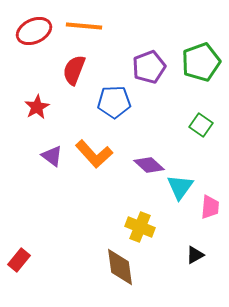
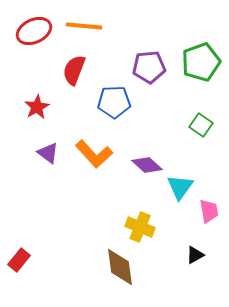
purple pentagon: rotated 16 degrees clockwise
purple triangle: moved 4 px left, 3 px up
purple diamond: moved 2 px left
pink trapezoid: moved 1 px left, 4 px down; rotated 15 degrees counterclockwise
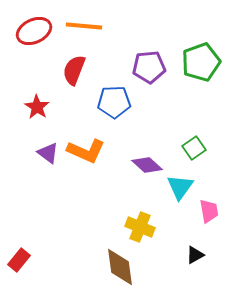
red star: rotated 10 degrees counterclockwise
green square: moved 7 px left, 23 px down; rotated 20 degrees clockwise
orange L-shape: moved 8 px left, 3 px up; rotated 24 degrees counterclockwise
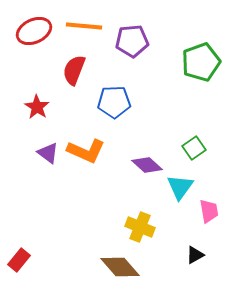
purple pentagon: moved 17 px left, 26 px up
brown diamond: rotated 33 degrees counterclockwise
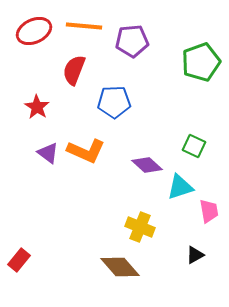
green square: moved 2 px up; rotated 30 degrees counterclockwise
cyan triangle: rotated 36 degrees clockwise
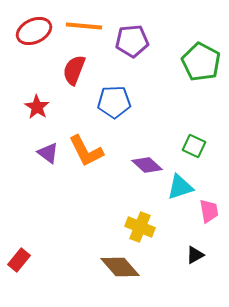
green pentagon: rotated 24 degrees counterclockwise
orange L-shape: rotated 39 degrees clockwise
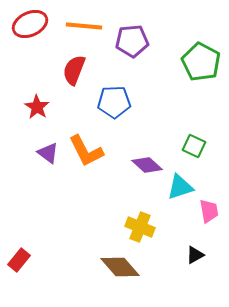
red ellipse: moved 4 px left, 7 px up
